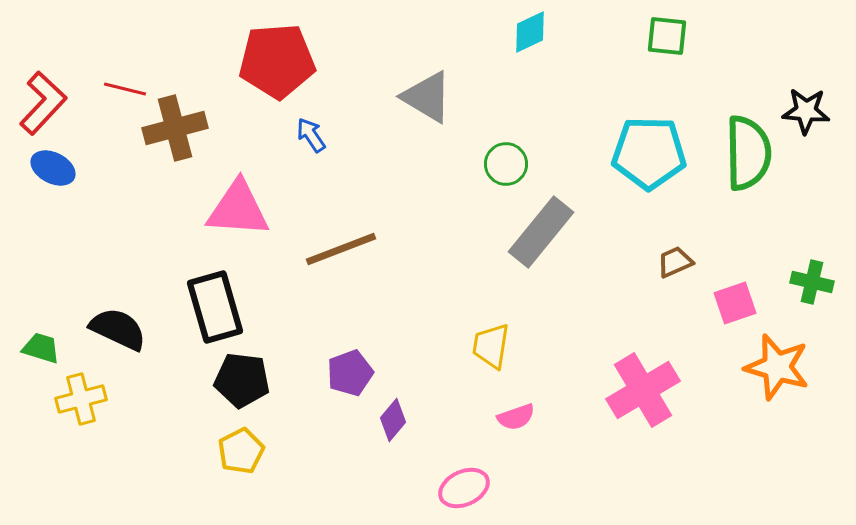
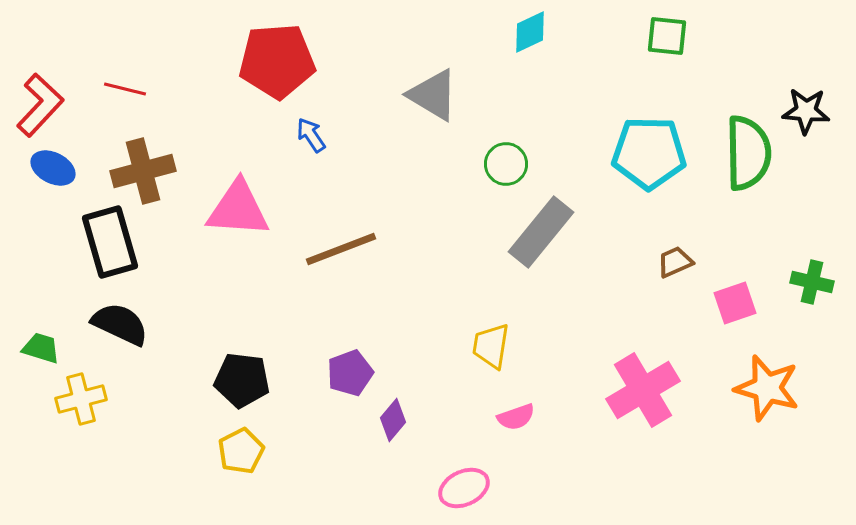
gray triangle: moved 6 px right, 2 px up
red L-shape: moved 3 px left, 2 px down
brown cross: moved 32 px left, 43 px down
black rectangle: moved 105 px left, 65 px up
black semicircle: moved 2 px right, 5 px up
orange star: moved 10 px left, 21 px down
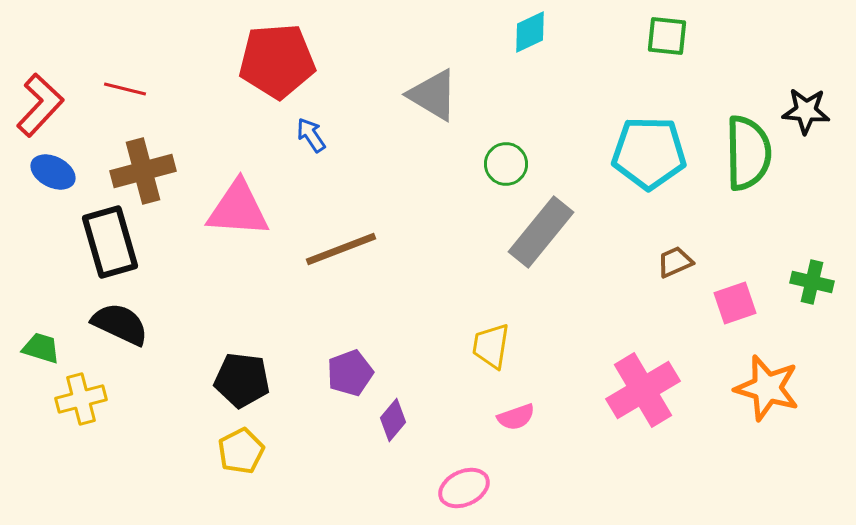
blue ellipse: moved 4 px down
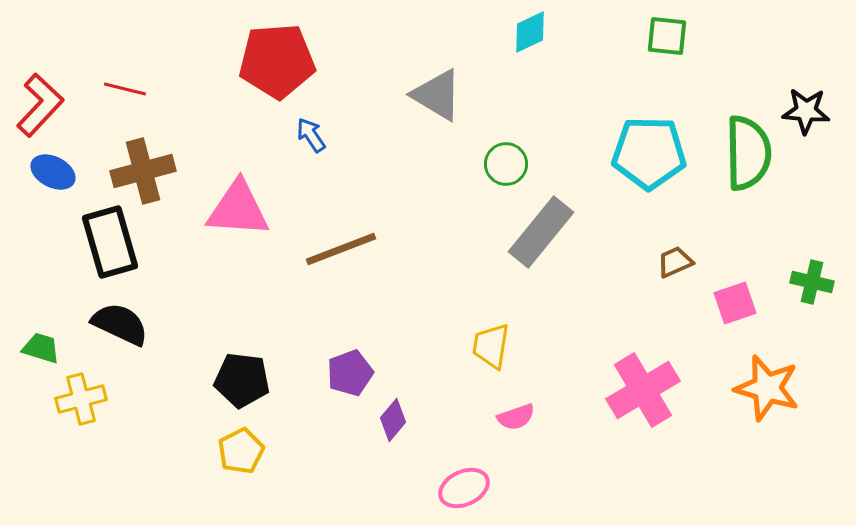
gray triangle: moved 4 px right
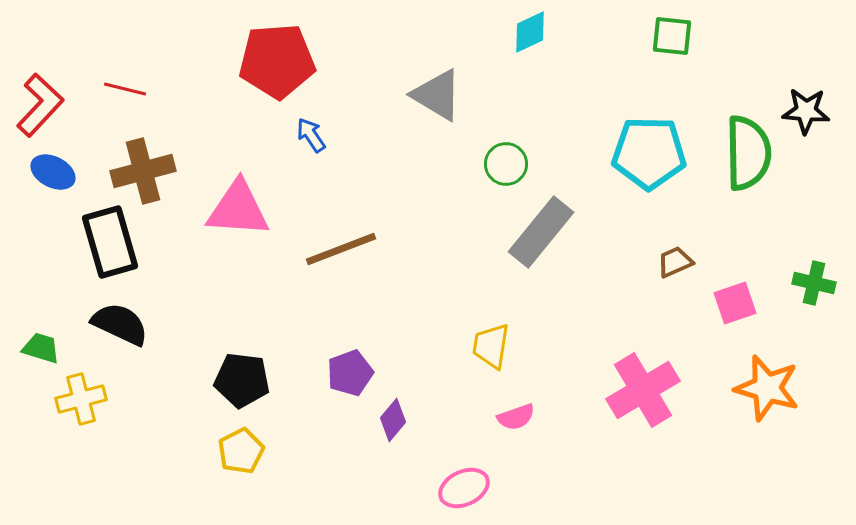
green square: moved 5 px right
green cross: moved 2 px right, 1 px down
